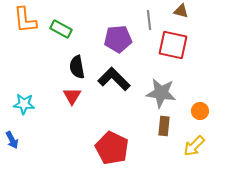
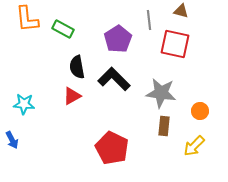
orange L-shape: moved 2 px right, 1 px up
green rectangle: moved 2 px right
purple pentagon: rotated 28 degrees counterclockwise
red square: moved 2 px right, 1 px up
red triangle: rotated 30 degrees clockwise
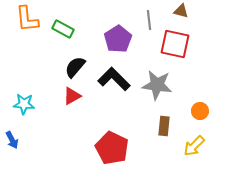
black semicircle: moved 2 px left; rotated 50 degrees clockwise
gray star: moved 4 px left, 8 px up
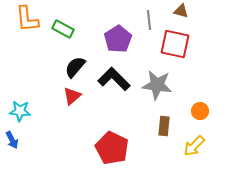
red triangle: rotated 12 degrees counterclockwise
cyan star: moved 4 px left, 7 px down
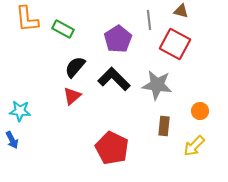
red square: rotated 16 degrees clockwise
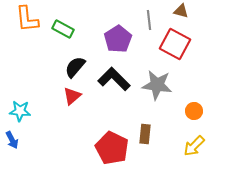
orange circle: moved 6 px left
brown rectangle: moved 19 px left, 8 px down
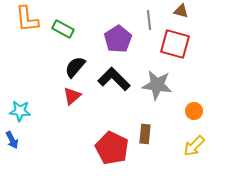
red square: rotated 12 degrees counterclockwise
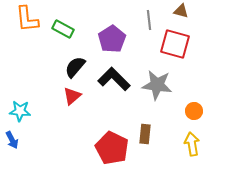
purple pentagon: moved 6 px left
yellow arrow: moved 2 px left, 2 px up; rotated 125 degrees clockwise
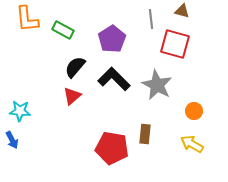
brown triangle: moved 1 px right
gray line: moved 2 px right, 1 px up
green rectangle: moved 1 px down
gray star: rotated 20 degrees clockwise
yellow arrow: rotated 50 degrees counterclockwise
red pentagon: rotated 16 degrees counterclockwise
